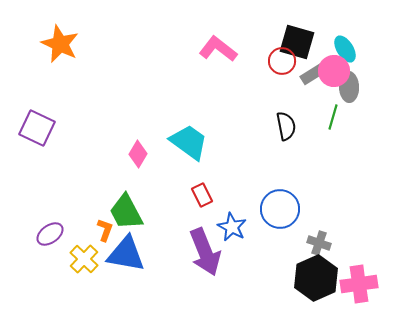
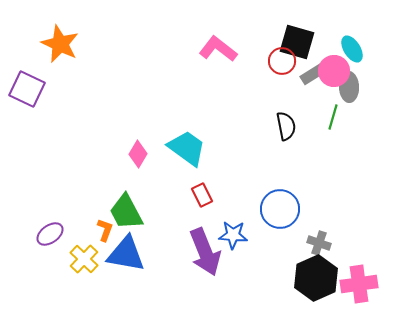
cyan ellipse: moved 7 px right
purple square: moved 10 px left, 39 px up
cyan trapezoid: moved 2 px left, 6 px down
blue star: moved 1 px right, 8 px down; rotated 24 degrees counterclockwise
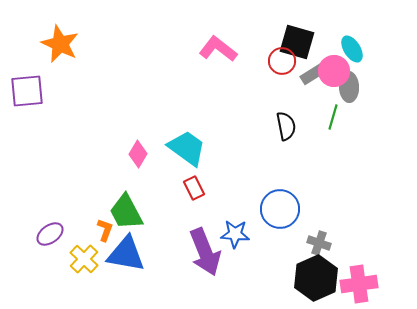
purple square: moved 2 px down; rotated 30 degrees counterclockwise
red rectangle: moved 8 px left, 7 px up
blue star: moved 2 px right, 1 px up
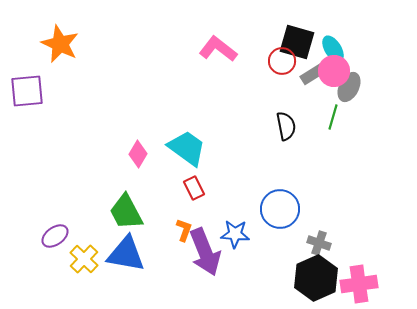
cyan ellipse: moved 19 px left
gray ellipse: rotated 28 degrees clockwise
orange L-shape: moved 79 px right
purple ellipse: moved 5 px right, 2 px down
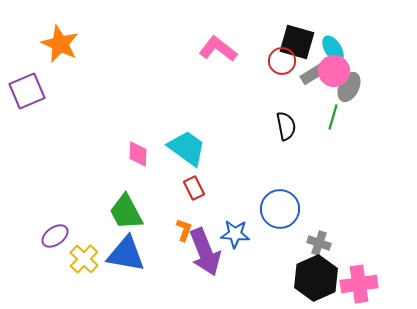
purple square: rotated 18 degrees counterclockwise
pink diamond: rotated 28 degrees counterclockwise
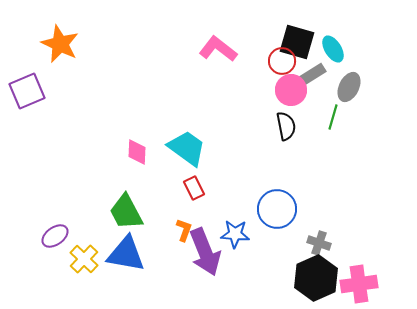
pink circle: moved 43 px left, 19 px down
pink diamond: moved 1 px left, 2 px up
blue circle: moved 3 px left
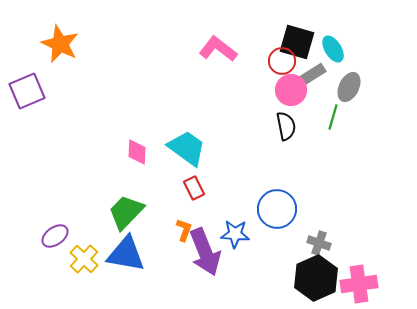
green trapezoid: rotated 72 degrees clockwise
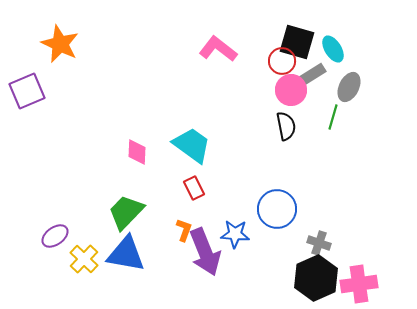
cyan trapezoid: moved 5 px right, 3 px up
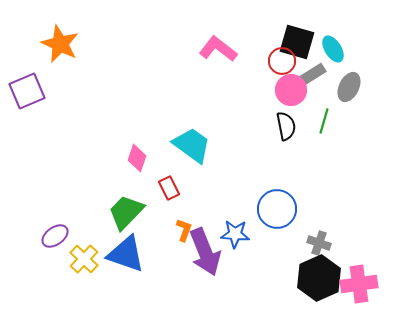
green line: moved 9 px left, 4 px down
pink diamond: moved 6 px down; rotated 16 degrees clockwise
red rectangle: moved 25 px left
blue triangle: rotated 9 degrees clockwise
black hexagon: moved 3 px right
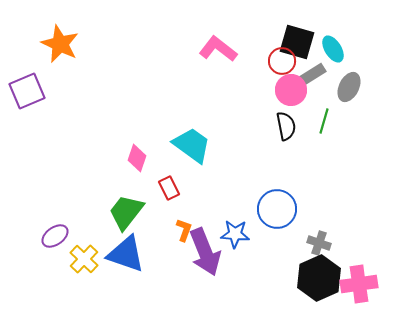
green trapezoid: rotated 6 degrees counterclockwise
